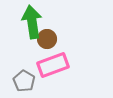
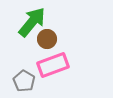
green arrow: rotated 48 degrees clockwise
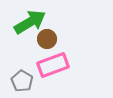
green arrow: moved 2 px left; rotated 20 degrees clockwise
gray pentagon: moved 2 px left
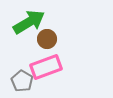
green arrow: moved 1 px left
pink rectangle: moved 7 px left, 2 px down
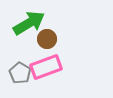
green arrow: moved 1 px down
gray pentagon: moved 2 px left, 8 px up
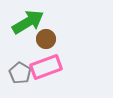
green arrow: moved 1 px left, 1 px up
brown circle: moved 1 px left
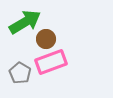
green arrow: moved 3 px left
pink rectangle: moved 5 px right, 5 px up
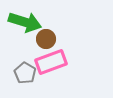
green arrow: rotated 48 degrees clockwise
gray pentagon: moved 5 px right
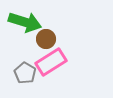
pink rectangle: rotated 12 degrees counterclockwise
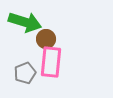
pink rectangle: rotated 52 degrees counterclockwise
gray pentagon: rotated 20 degrees clockwise
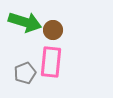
brown circle: moved 7 px right, 9 px up
